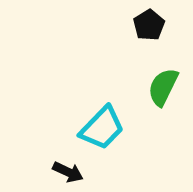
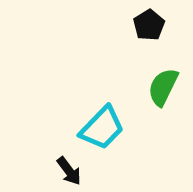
black arrow: moved 1 px right, 1 px up; rotated 28 degrees clockwise
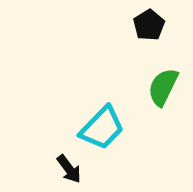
black arrow: moved 2 px up
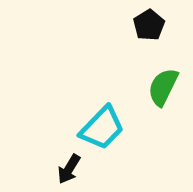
black arrow: rotated 68 degrees clockwise
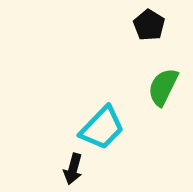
black pentagon: rotated 8 degrees counterclockwise
black arrow: moved 4 px right; rotated 16 degrees counterclockwise
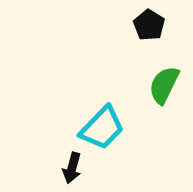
green semicircle: moved 1 px right, 2 px up
black arrow: moved 1 px left, 1 px up
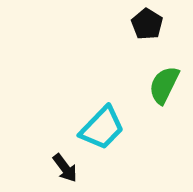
black pentagon: moved 2 px left, 1 px up
black arrow: moved 7 px left; rotated 52 degrees counterclockwise
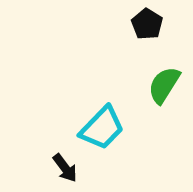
green semicircle: rotated 6 degrees clockwise
